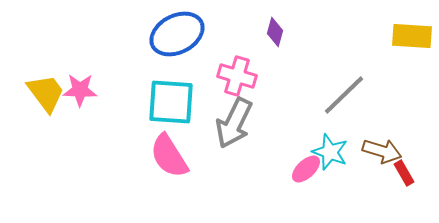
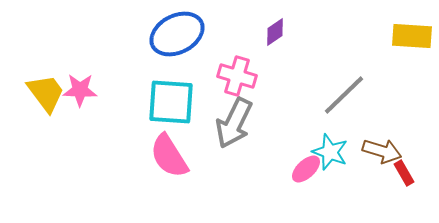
purple diamond: rotated 40 degrees clockwise
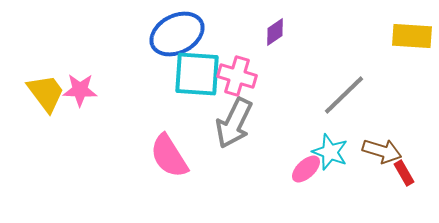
cyan square: moved 26 px right, 28 px up
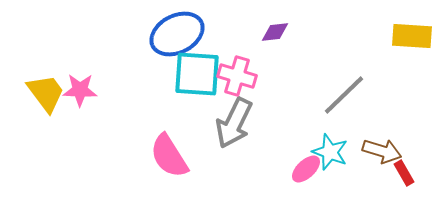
purple diamond: rotated 28 degrees clockwise
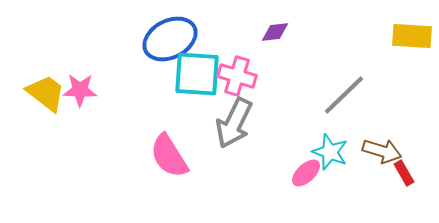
blue ellipse: moved 7 px left, 5 px down
yellow trapezoid: rotated 15 degrees counterclockwise
pink ellipse: moved 4 px down
